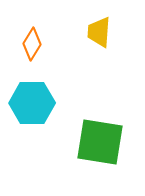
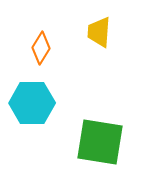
orange diamond: moved 9 px right, 4 px down
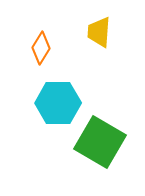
cyan hexagon: moved 26 px right
green square: rotated 21 degrees clockwise
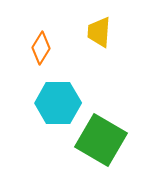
green square: moved 1 px right, 2 px up
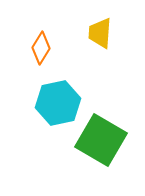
yellow trapezoid: moved 1 px right, 1 px down
cyan hexagon: rotated 12 degrees counterclockwise
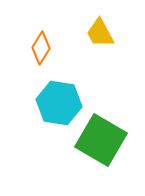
yellow trapezoid: rotated 32 degrees counterclockwise
cyan hexagon: moved 1 px right; rotated 21 degrees clockwise
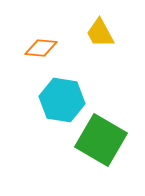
orange diamond: rotated 64 degrees clockwise
cyan hexagon: moved 3 px right, 3 px up
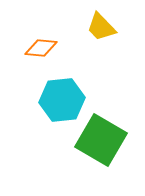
yellow trapezoid: moved 1 px right, 6 px up; rotated 16 degrees counterclockwise
cyan hexagon: rotated 15 degrees counterclockwise
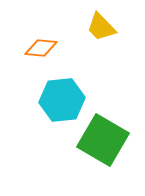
green square: moved 2 px right
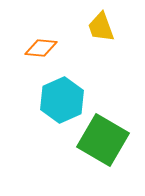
yellow trapezoid: rotated 24 degrees clockwise
cyan hexagon: rotated 18 degrees counterclockwise
